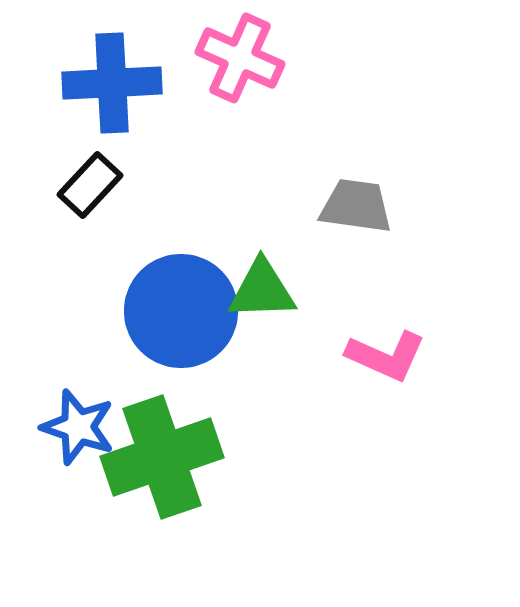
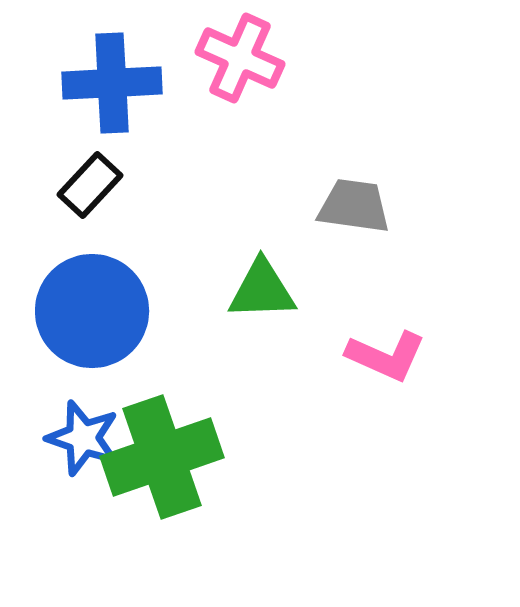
gray trapezoid: moved 2 px left
blue circle: moved 89 px left
blue star: moved 5 px right, 11 px down
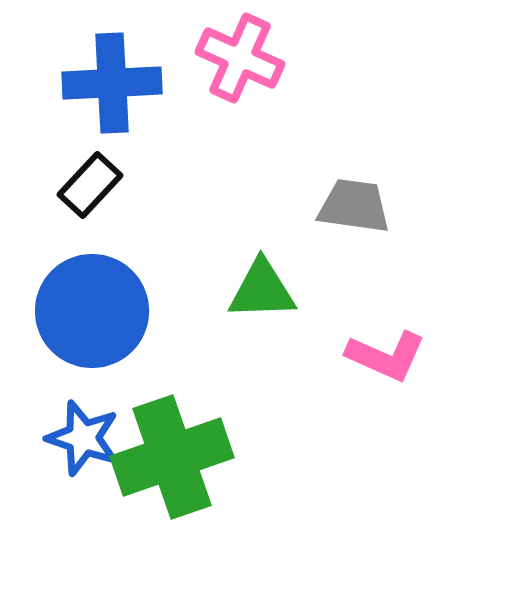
green cross: moved 10 px right
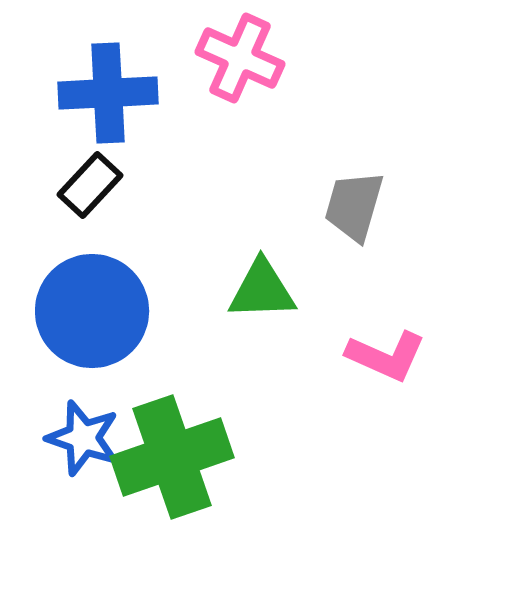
blue cross: moved 4 px left, 10 px down
gray trapezoid: rotated 82 degrees counterclockwise
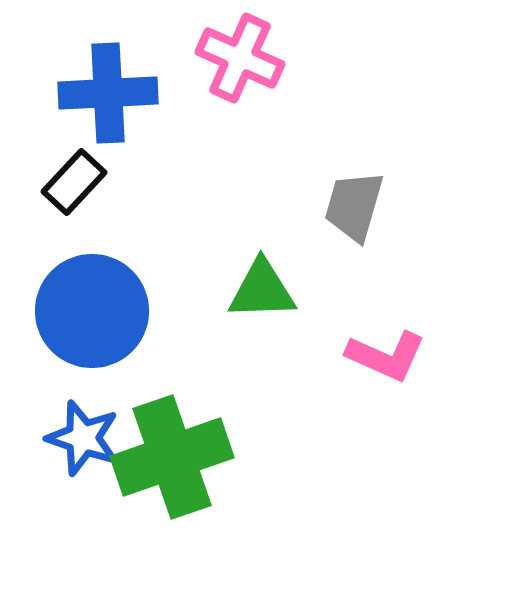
black rectangle: moved 16 px left, 3 px up
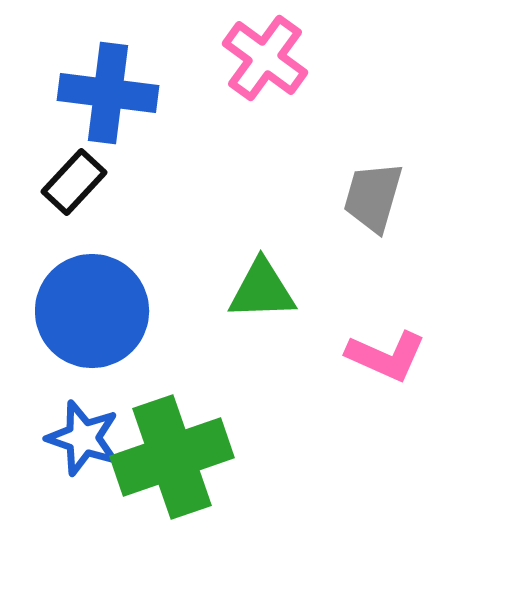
pink cross: moved 25 px right; rotated 12 degrees clockwise
blue cross: rotated 10 degrees clockwise
gray trapezoid: moved 19 px right, 9 px up
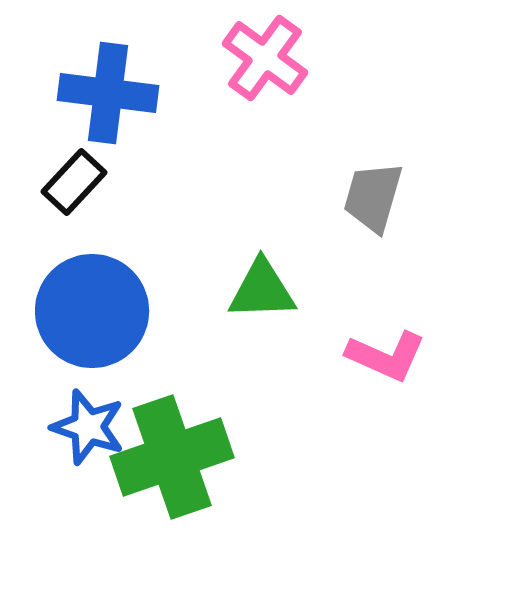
blue star: moved 5 px right, 11 px up
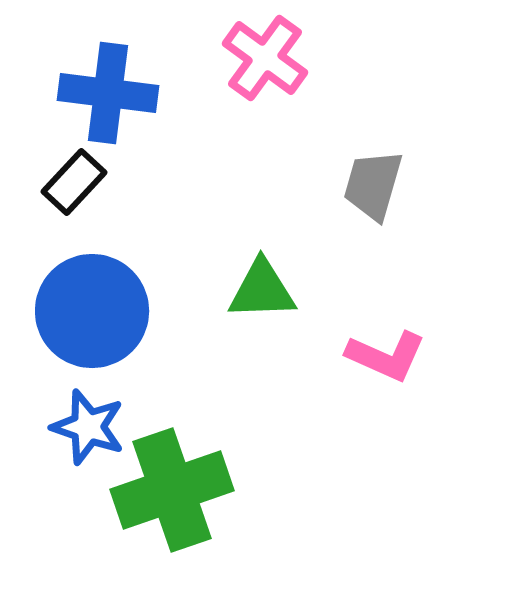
gray trapezoid: moved 12 px up
green cross: moved 33 px down
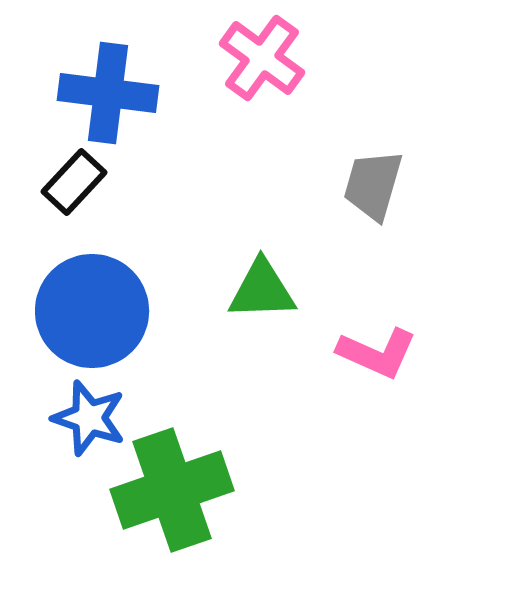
pink cross: moved 3 px left
pink L-shape: moved 9 px left, 3 px up
blue star: moved 1 px right, 9 px up
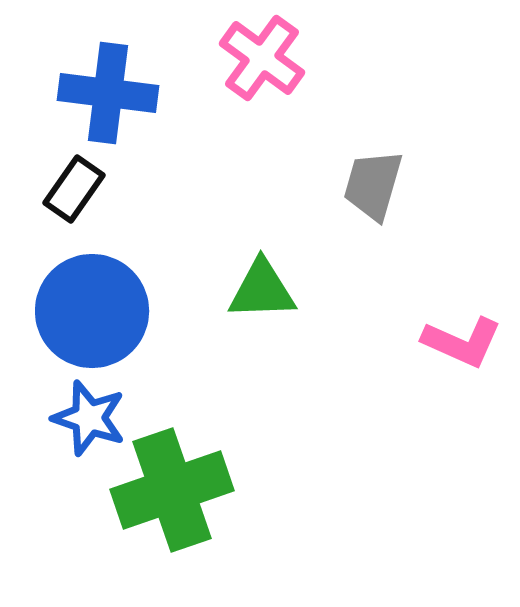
black rectangle: moved 7 px down; rotated 8 degrees counterclockwise
pink L-shape: moved 85 px right, 11 px up
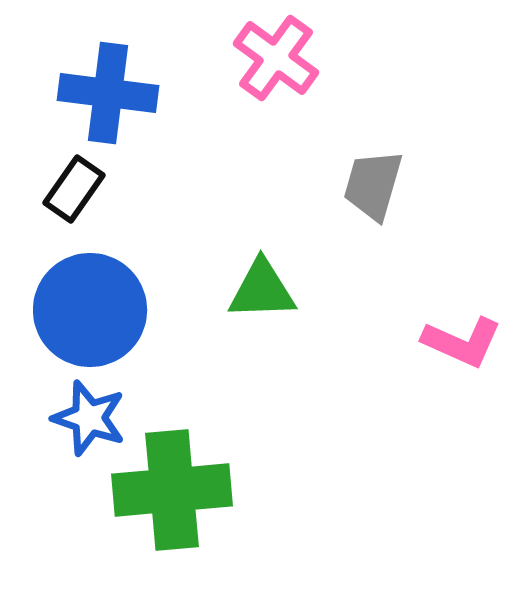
pink cross: moved 14 px right
blue circle: moved 2 px left, 1 px up
green cross: rotated 14 degrees clockwise
